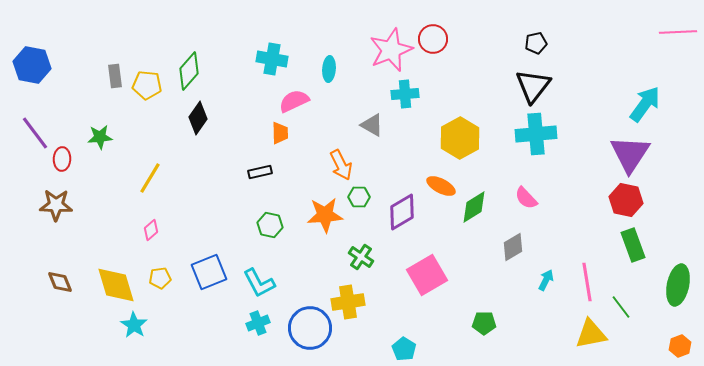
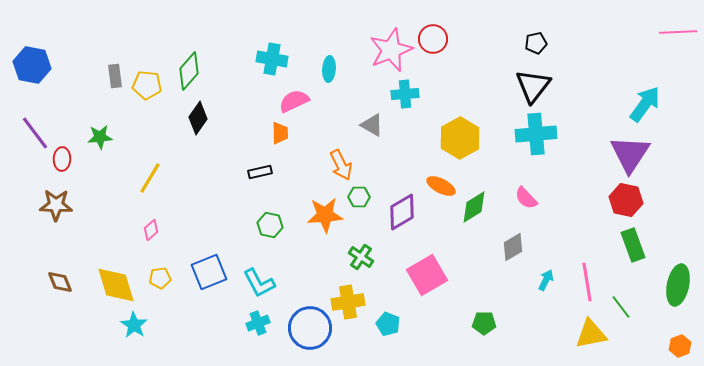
cyan pentagon at (404, 349): moved 16 px left, 25 px up; rotated 10 degrees counterclockwise
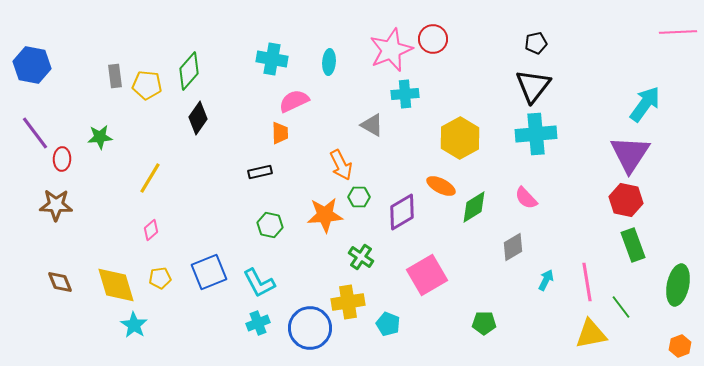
cyan ellipse at (329, 69): moved 7 px up
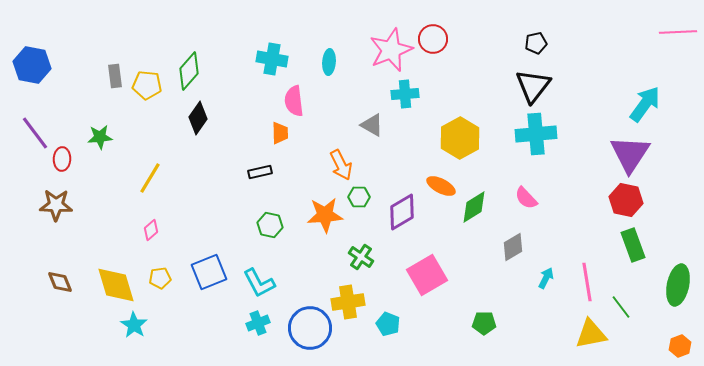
pink semicircle at (294, 101): rotated 72 degrees counterclockwise
cyan arrow at (546, 280): moved 2 px up
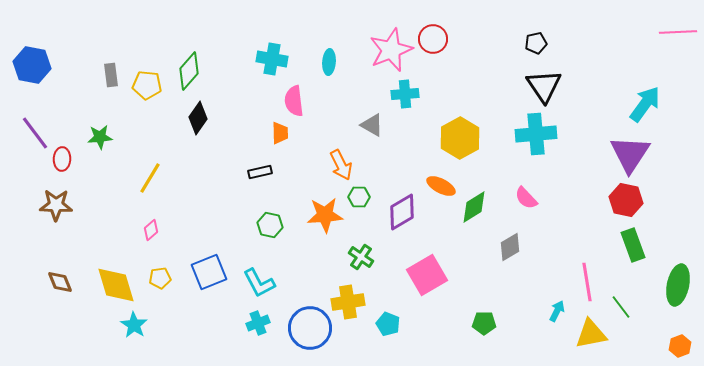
gray rectangle at (115, 76): moved 4 px left, 1 px up
black triangle at (533, 86): moved 11 px right; rotated 12 degrees counterclockwise
gray diamond at (513, 247): moved 3 px left
cyan arrow at (546, 278): moved 11 px right, 33 px down
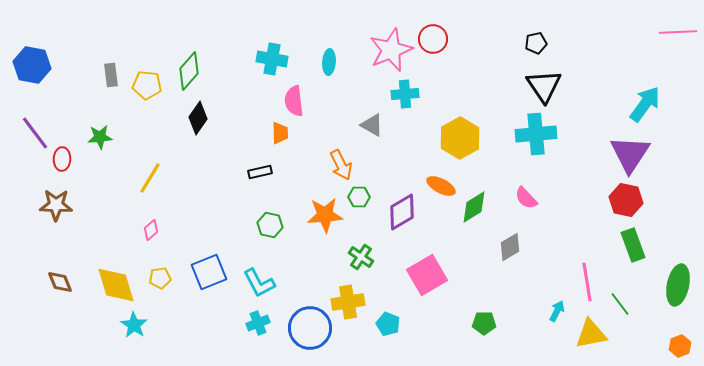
green line at (621, 307): moved 1 px left, 3 px up
